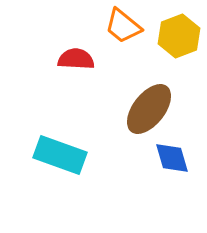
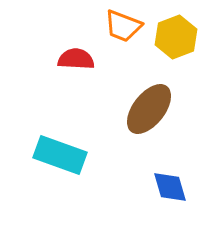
orange trapezoid: rotated 18 degrees counterclockwise
yellow hexagon: moved 3 px left, 1 px down
blue diamond: moved 2 px left, 29 px down
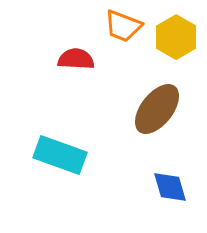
yellow hexagon: rotated 9 degrees counterclockwise
brown ellipse: moved 8 px right
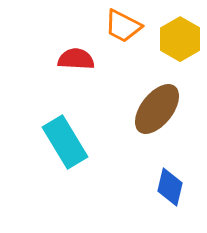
orange trapezoid: rotated 6 degrees clockwise
yellow hexagon: moved 4 px right, 2 px down
cyan rectangle: moved 5 px right, 13 px up; rotated 39 degrees clockwise
blue diamond: rotated 30 degrees clockwise
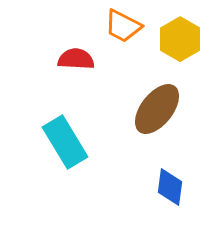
blue diamond: rotated 6 degrees counterclockwise
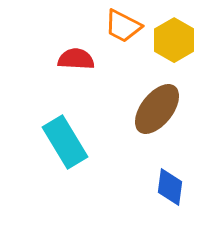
yellow hexagon: moved 6 px left, 1 px down
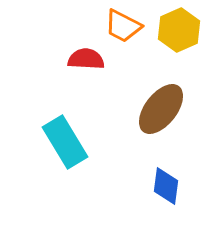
yellow hexagon: moved 5 px right, 10 px up; rotated 6 degrees clockwise
red semicircle: moved 10 px right
brown ellipse: moved 4 px right
blue diamond: moved 4 px left, 1 px up
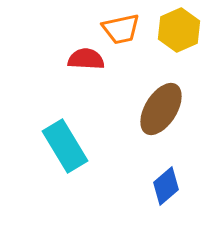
orange trapezoid: moved 2 px left, 3 px down; rotated 39 degrees counterclockwise
brown ellipse: rotated 6 degrees counterclockwise
cyan rectangle: moved 4 px down
blue diamond: rotated 42 degrees clockwise
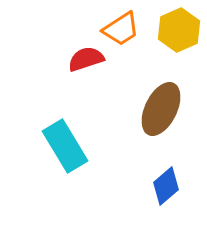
orange trapezoid: rotated 21 degrees counterclockwise
red semicircle: rotated 21 degrees counterclockwise
brown ellipse: rotated 6 degrees counterclockwise
